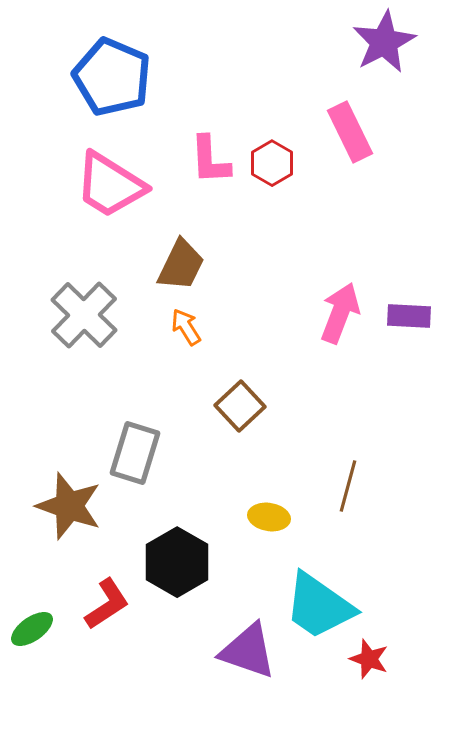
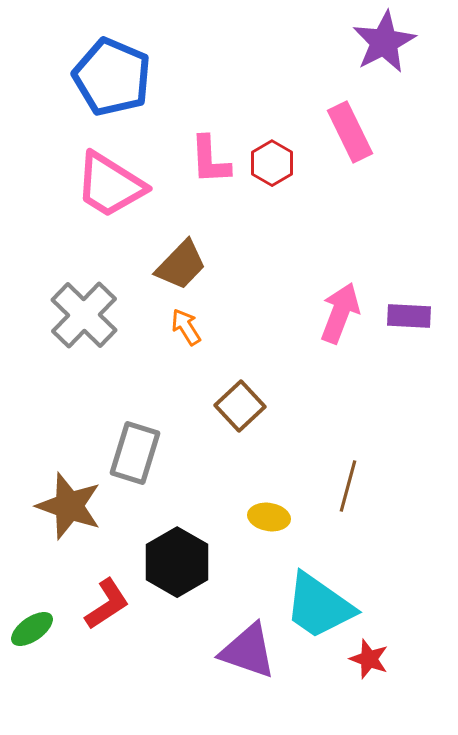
brown trapezoid: rotated 18 degrees clockwise
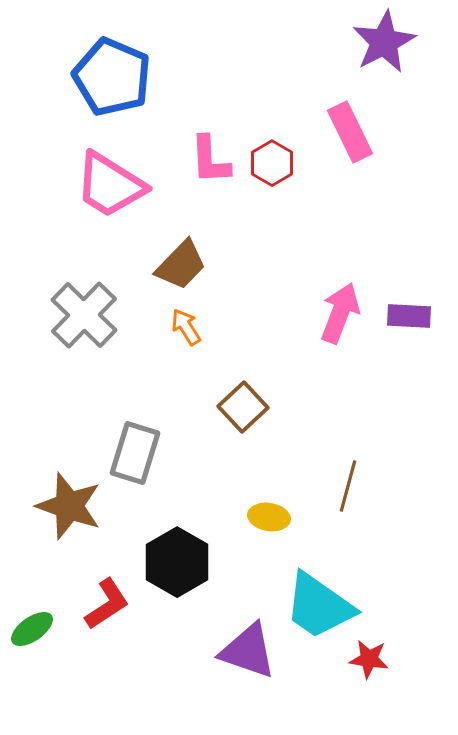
brown square: moved 3 px right, 1 px down
red star: rotated 12 degrees counterclockwise
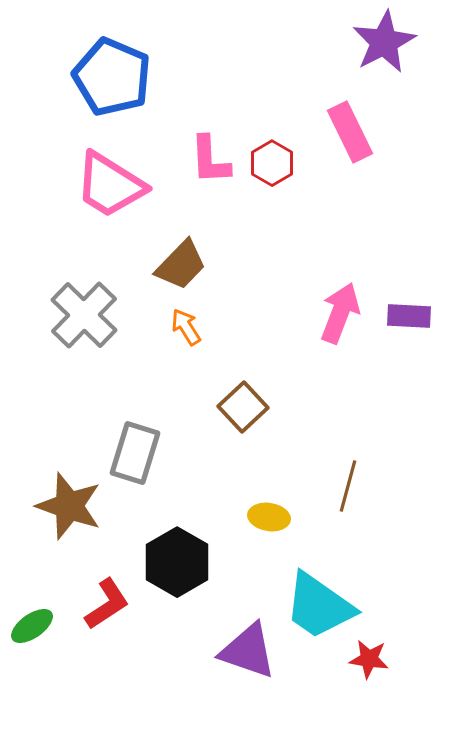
green ellipse: moved 3 px up
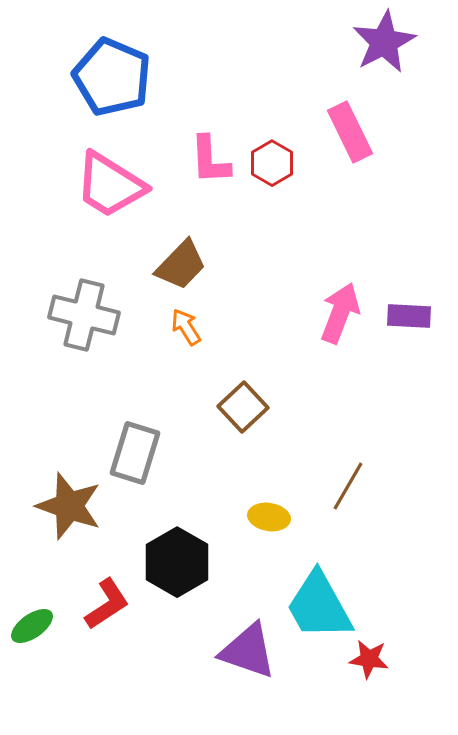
gray cross: rotated 30 degrees counterclockwise
brown line: rotated 15 degrees clockwise
cyan trapezoid: rotated 26 degrees clockwise
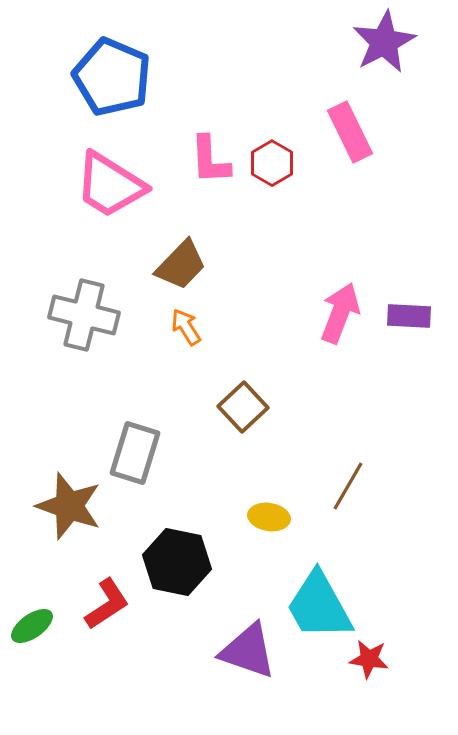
black hexagon: rotated 18 degrees counterclockwise
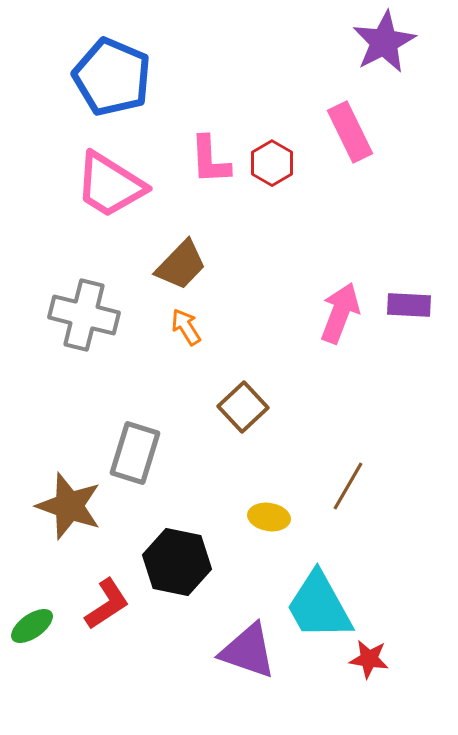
purple rectangle: moved 11 px up
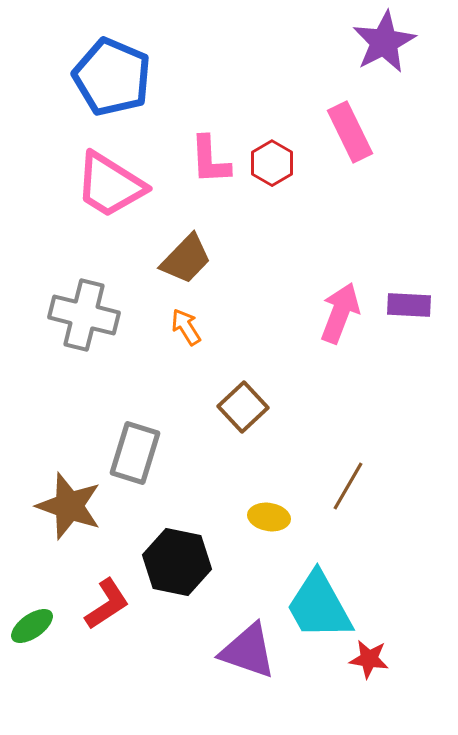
brown trapezoid: moved 5 px right, 6 px up
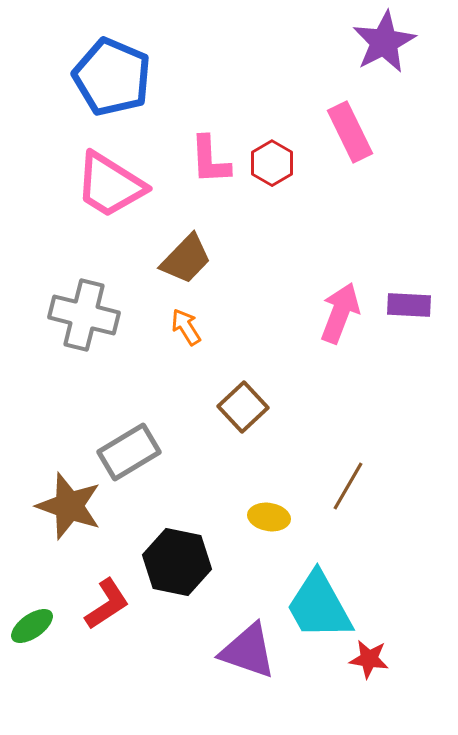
gray rectangle: moved 6 px left, 1 px up; rotated 42 degrees clockwise
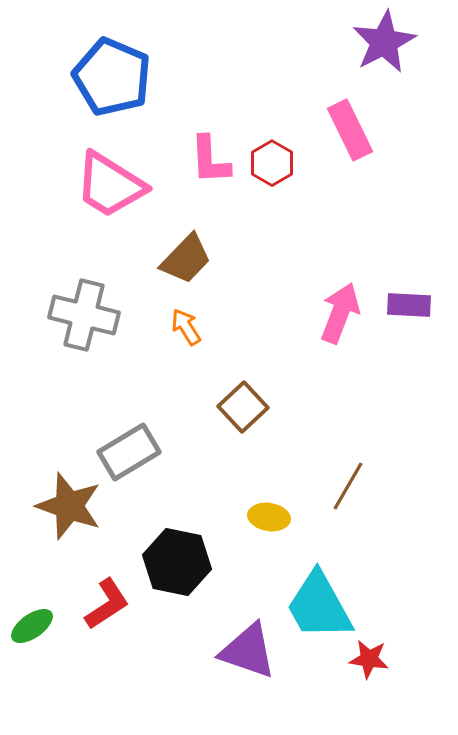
pink rectangle: moved 2 px up
